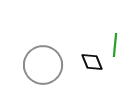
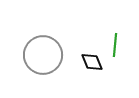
gray circle: moved 10 px up
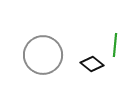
black diamond: moved 2 px down; rotated 30 degrees counterclockwise
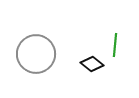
gray circle: moved 7 px left, 1 px up
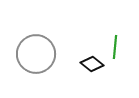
green line: moved 2 px down
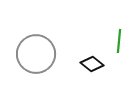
green line: moved 4 px right, 6 px up
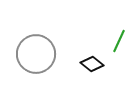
green line: rotated 20 degrees clockwise
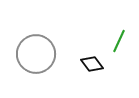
black diamond: rotated 15 degrees clockwise
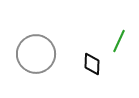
black diamond: rotated 40 degrees clockwise
